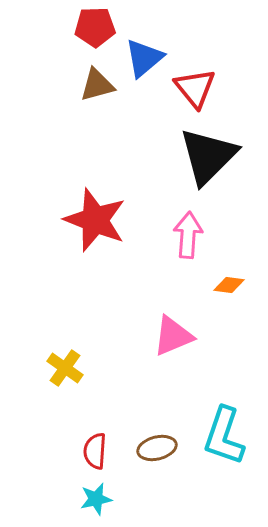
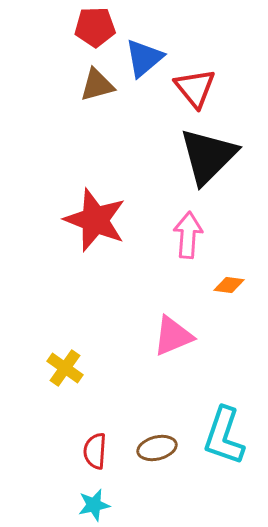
cyan star: moved 2 px left, 6 px down
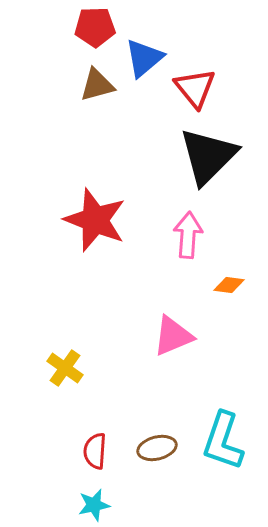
cyan L-shape: moved 1 px left, 5 px down
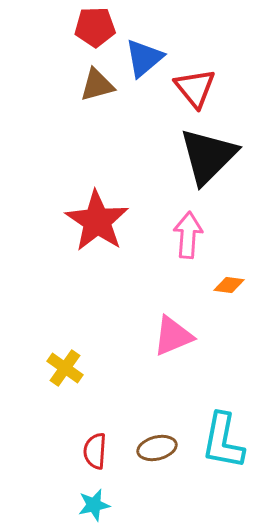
red star: moved 2 px right, 1 px down; rotated 12 degrees clockwise
cyan L-shape: rotated 8 degrees counterclockwise
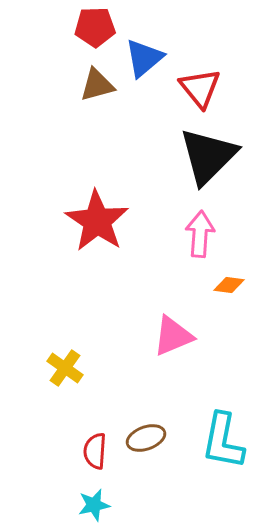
red triangle: moved 5 px right
pink arrow: moved 12 px right, 1 px up
brown ellipse: moved 11 px left, 10 px up; rotated 6 degrees counterclockwise
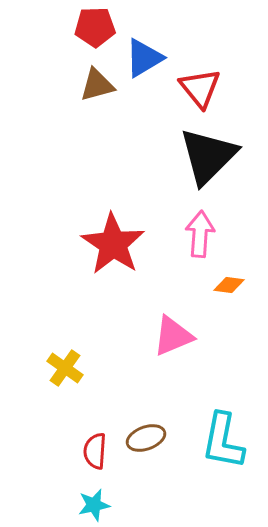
blue triangle: rotated 9 degrees clockwise
red star: moved 16 px right, 23 px down
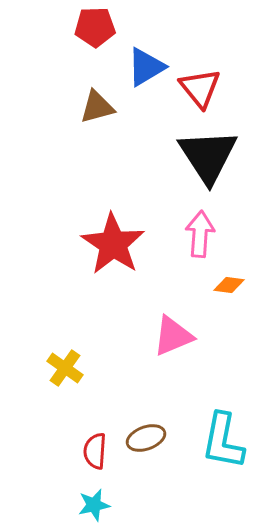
blue triangle: moved 2 px right, 9 px down
brown triangle: moved 22 px down
black triangle: rotated 18 degrees counterclockwise
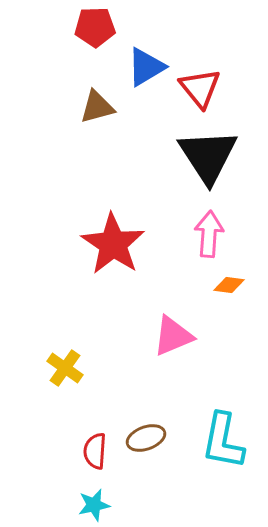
pink arrow: moved 9 px right
